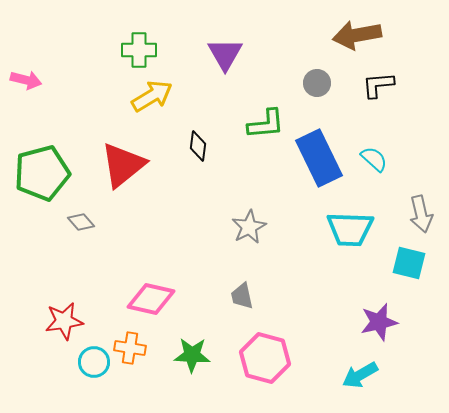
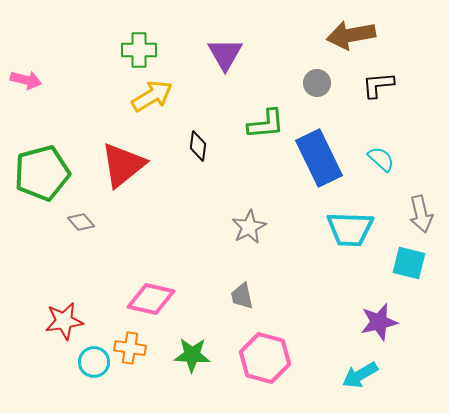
brown arrow: moved 6 px left
cyan semicircle: moved 7 px right
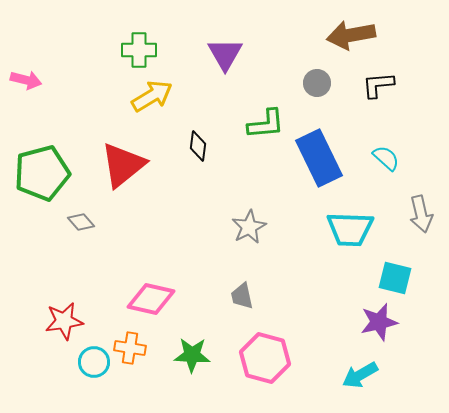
cyan semicircle: moved 5 px right, 1 px up
cyan square: moved 14 px left, 15 px down
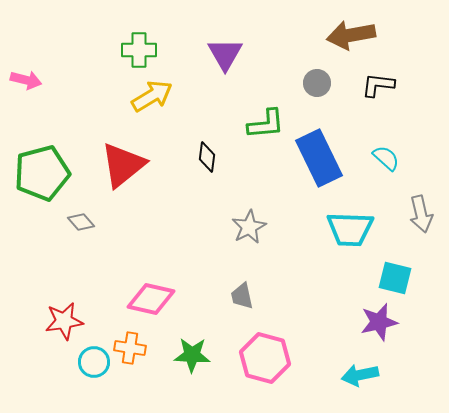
black L-shape: rotated 12 degrees clockwise
black diamond: moved 9 px right, 11 px down
cyan arrow: rotated 18 degrees clockwise
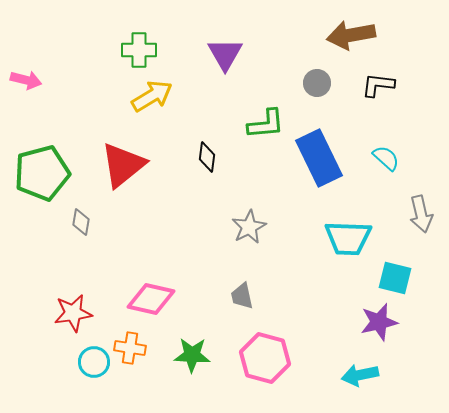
gray diamond: rotated 52 degrees clockwise
cyan trapezoid: moved 2 px left, 9 px down
red star: moved 9 px right, 8 px up
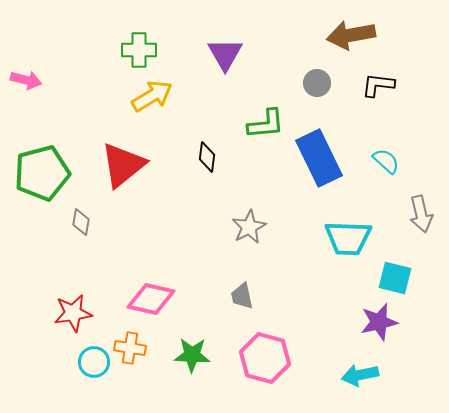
cyan semicircle: moved 3 px down
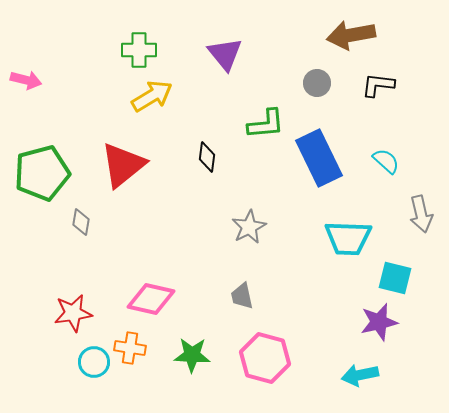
purple triangle: rotated 9 degrees counterclockwise
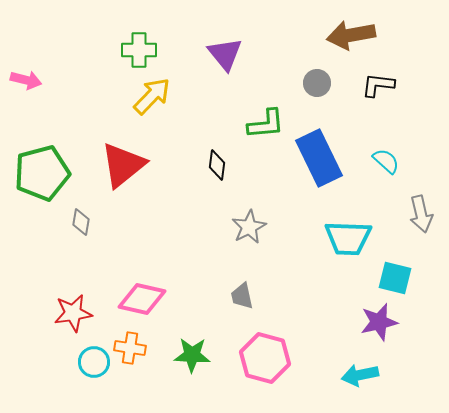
yellow arrow: rotated 15 degrees counterclockwise
black diamond: moved 10 px right, 8 px down
pink diamond: moved 9 px left
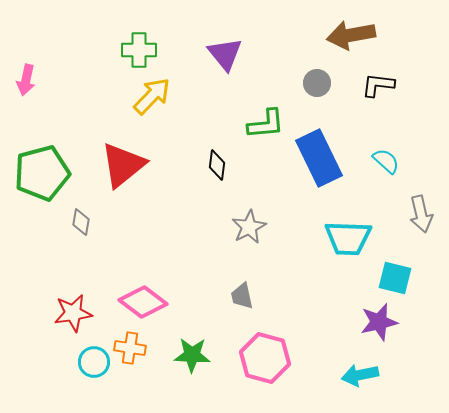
pink arrow: rotated 88 degrees clockwise
pink diamond: moved 1 px right, 3 px down; rotated 24 degrees clockwise
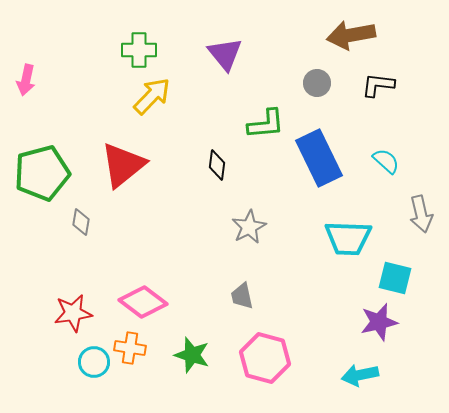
green star: rotated 15 degrees clockwise
